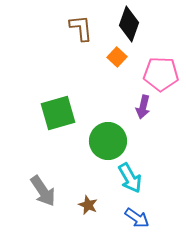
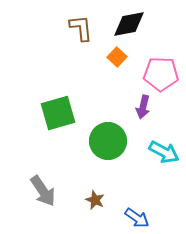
black diamond: rotated 60 degrees clockwise
cyan arrow: moved 34 px right, 26 px up; rotated 32 degrees counterclockwise
brown star: moved 7 px right, 5 px up
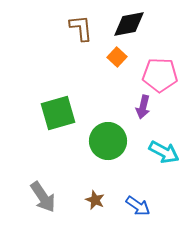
pink pentagon: moved 1 px left, 1 px down
gray arrow: moved 6 px down
blue arrow: moved 1 px right, 12 px up
